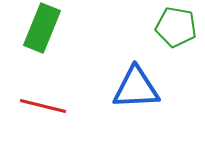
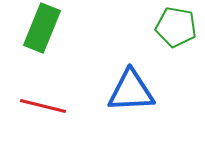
blue triangle: moved 5 px left, 3 px down
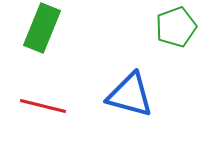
green pentagon: rotated 30 degrees counterclockwise
blue triangle: moved 1 px left, 4 px down; rotated 18 degrees clockwise
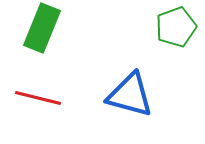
red line: moved 5 px left, 8 px up
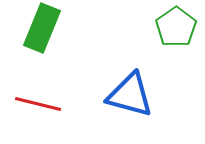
green pentagon: rotated 15 degrees counterclockwise
red line: moved 6 px down
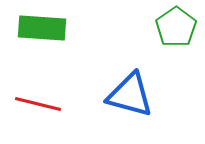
green rectangle: rotated 72 degrees clockwise
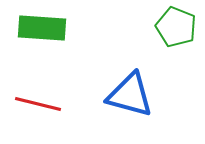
green pentagon: rotated 15 degrees counterclockwise
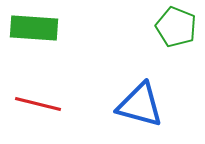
green rectangle: moved 8 px left
blue triangle: moved 10 px right, 10 px down
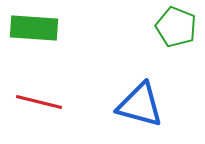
red line: moved 1 px right, 2 px up
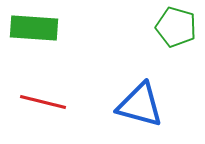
green pentagon: rotated 6 degrees counterclockwise
red line: moved 4 px right
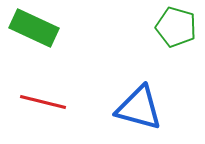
green rectangle: rotated 21 degrees clockwise
blue triangle: moved 1 px left, 3 px down
